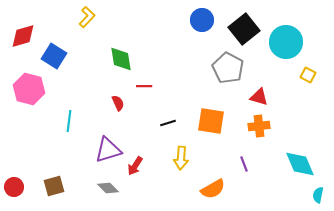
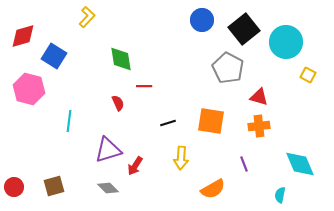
cyan semicircle: moved 38 px left
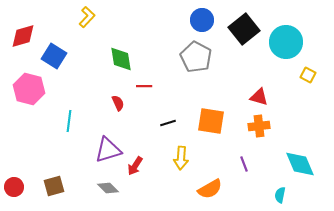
gray pentagon: moved 32 px left, 11 px up
orange semicircle: moved 3 px left
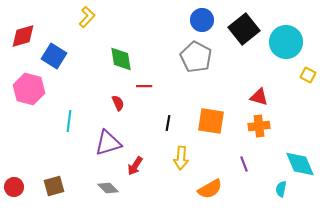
black line: rotated 63 degrees counterclockwise
purple triangle: moved 7 px up
cyan semicircle: moved 1 px right, 6 px up
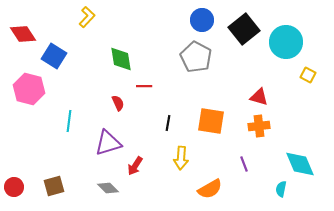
red diamond: moved 2 px up; rotated 72 degrees clockwise
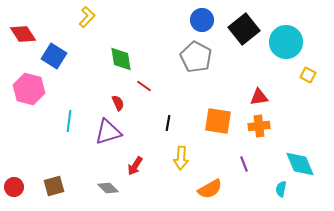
red line: rotated 35 degrees clockwise
red triangle: rotated 24 degrees counterclockwise
orange square: moved 7 px right
purple triangle: moved 11 px up
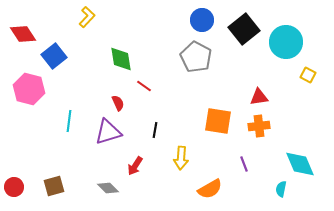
blue square: rotated 20 degrees clockwise
black line: moved 13 px left, 7 px down
